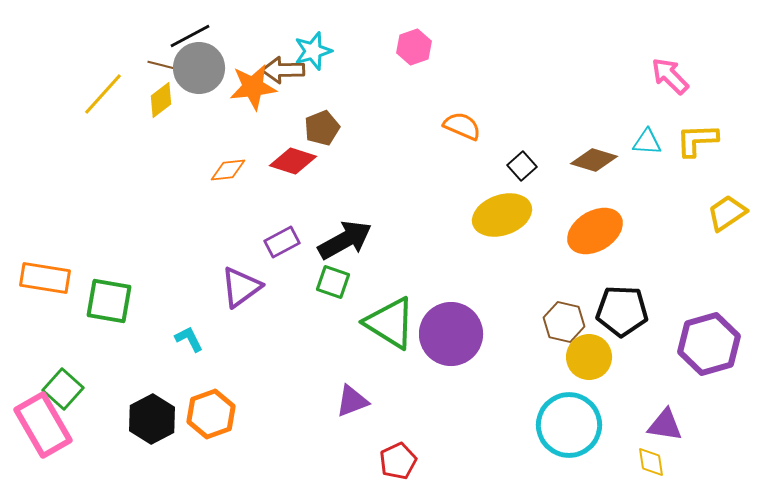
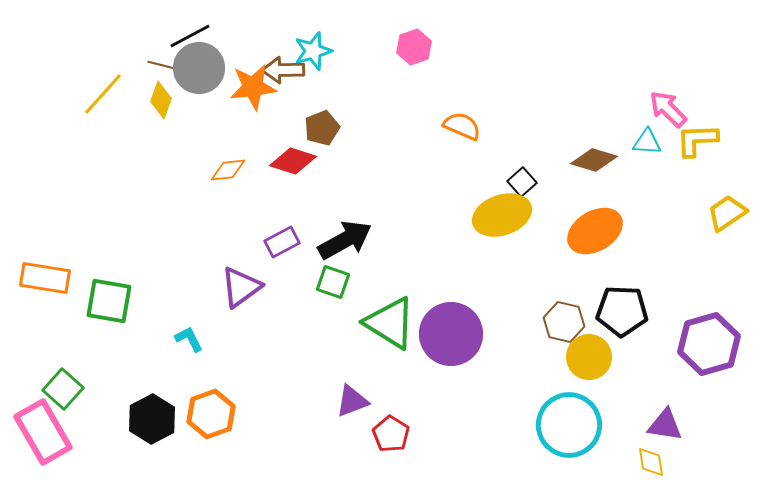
pink arrow at (670, 76): moved 2 px left, 33 px down
yellow diamond at (161, 100): rotated 33 degrees counterclockwise
black square at (522, 166): moved 16 px down
pink rectangle at (43, 425): moved 7 px down
red pentagon at (398, 461): moved 7 px left, 27 px up; rotated 15 degrees counterclockwise
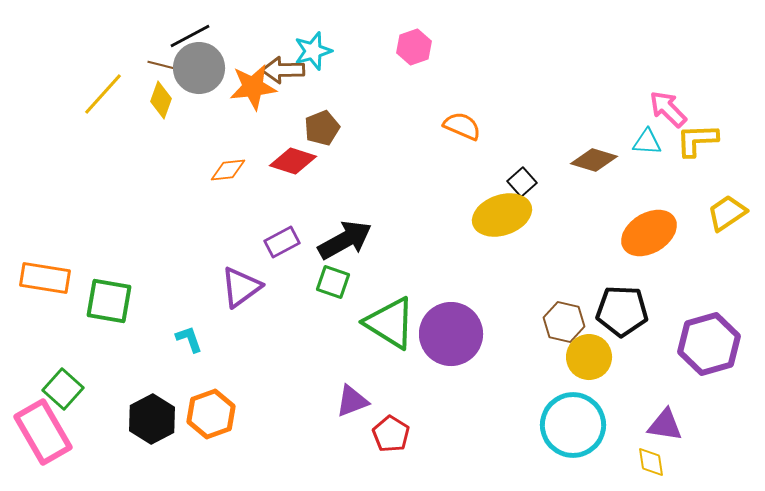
orange ellipse at (595, 231): moved 54 px right, 2 px down
cyan L-shape at (189, 339): rotated 8 degrees clockwise
cyan circle at (569, 425): moved 4 px right
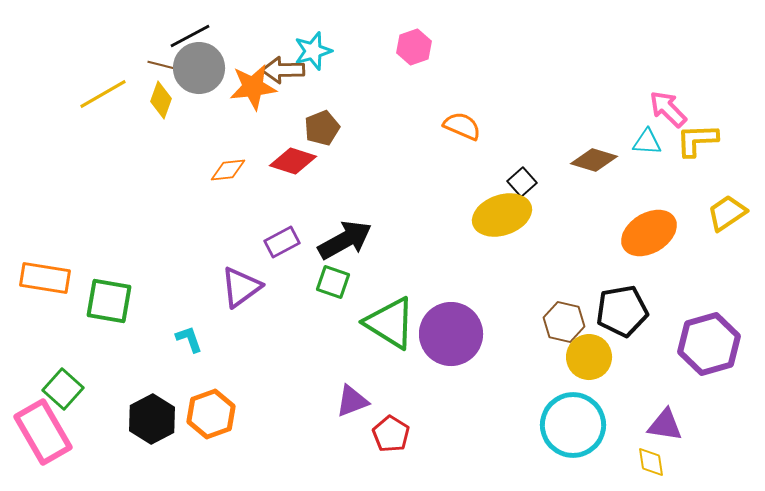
yellow line at (103, 94): rotated 18 degrees clockwise
black pentagon at (622, 311): rotated 12 degrees counterclockwise
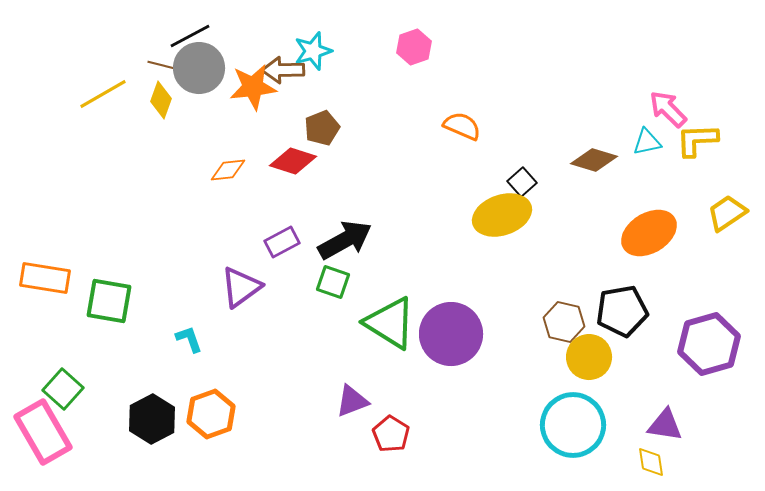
cyan triangle at (647, 142): rotated 16 degrees counterclockwise
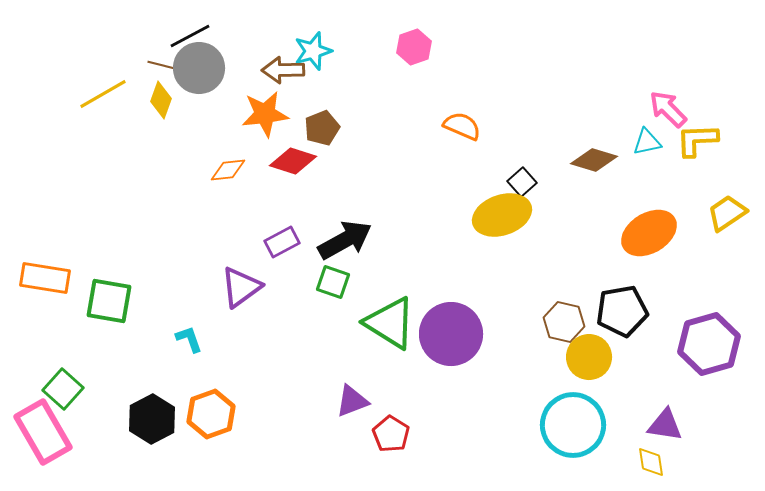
orange star at (253, 87): moved 12 px right, 27 px down
